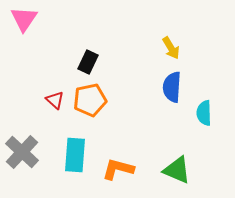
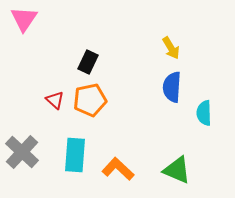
orange L-shape: rotated 28 degrees clockwise
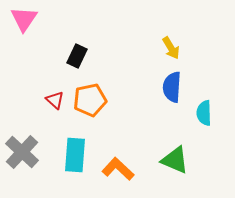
black rectangle: moved 11 px left, 6 px up
green triangle: moved 2 px left, 10 px up
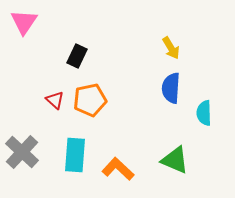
pink triangle: moved 3 px down
blue semicircle: moved 1 px left, 1 px down
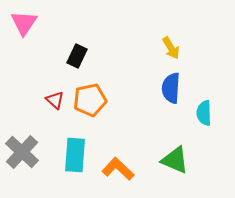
pink triangle: moved 1 px down
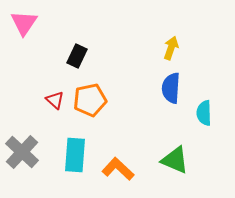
yellow arrow: rotated 130 degrees counterclockwise
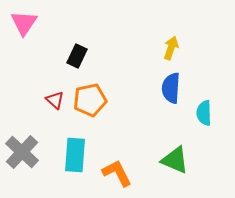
orange L-shape: moved 1 px left, 4 px down; rotated 20 degrees clockwise
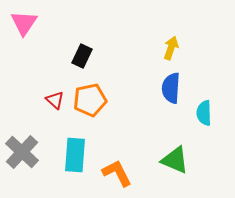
black rectangle: moved 5 px right
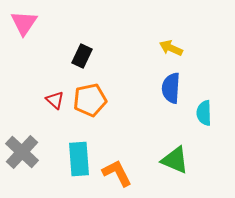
yellow arrow: rotated 85 degrees counterclockwise
cyan rectangle: moved 4 px right, 4 px down; rotated 8 degrees counterclockwise
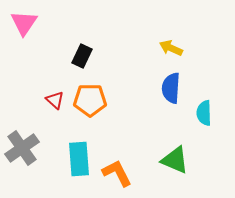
orange pentagon: rotated 12 degrees clockwise
gray cross: moved 4 px up; rotated 12 degrees clockwise
